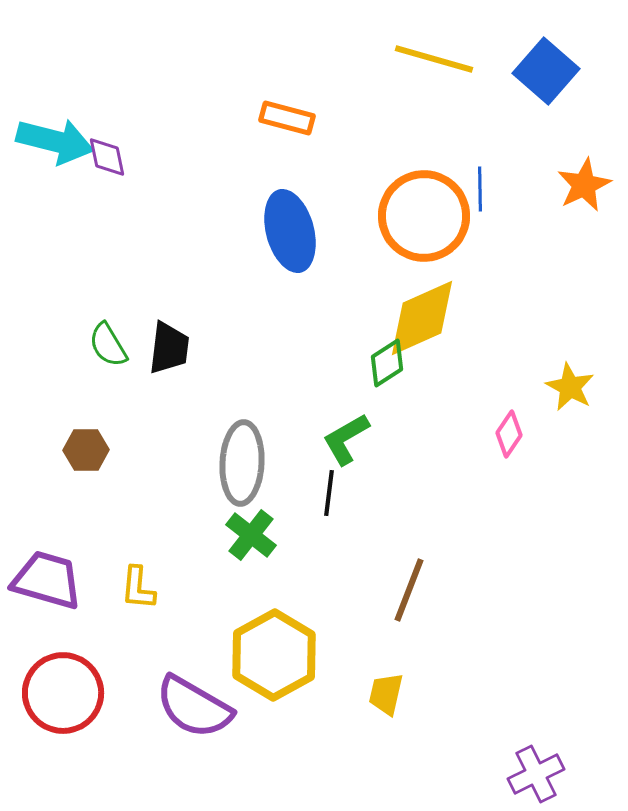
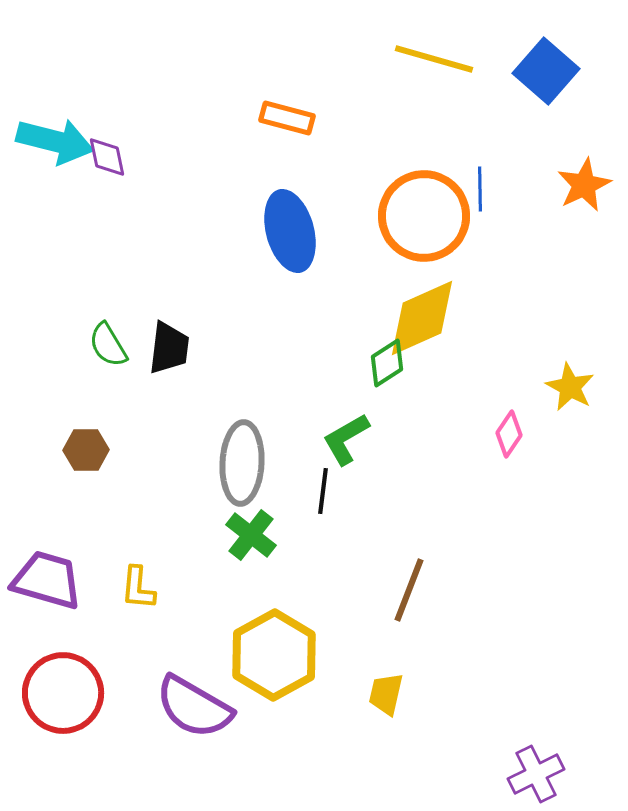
black line: moved 6 px left, 2 px up
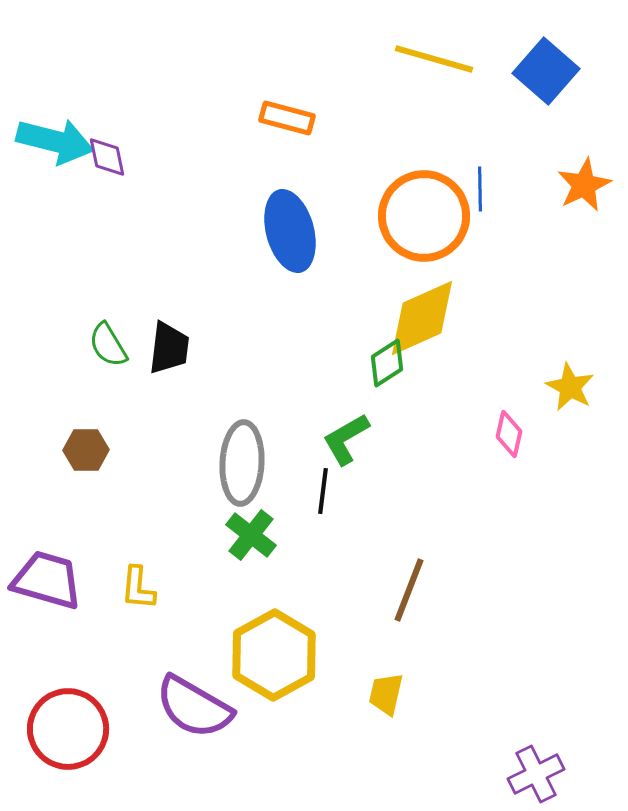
pink diamond: rotated 21 degrees counterclockwise
red circle: moved 5 px right, 36 px down
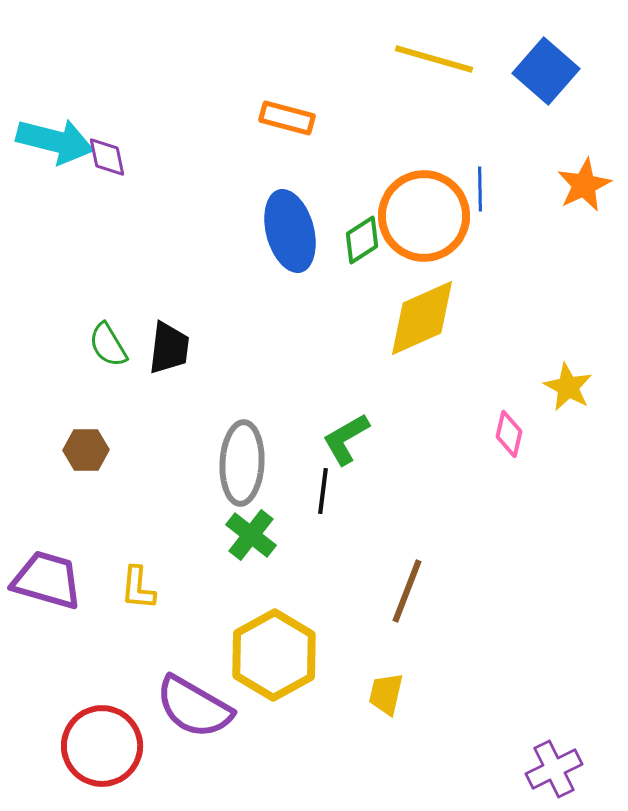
green diamond: moved 25 px left, 123 px up
yellow star: moved 2 px left
brown line: moved 2 px left, 1 px down
red circle: moved 34 px right, 17 px down
purple cross: moved 18 px right, 5 px up
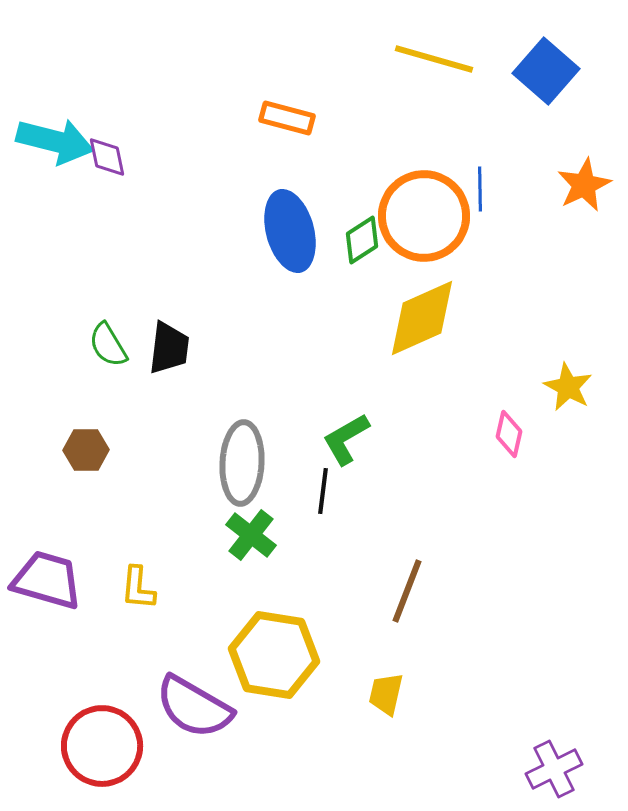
yellow hexagon: rotated 22 degrees counterclockwise
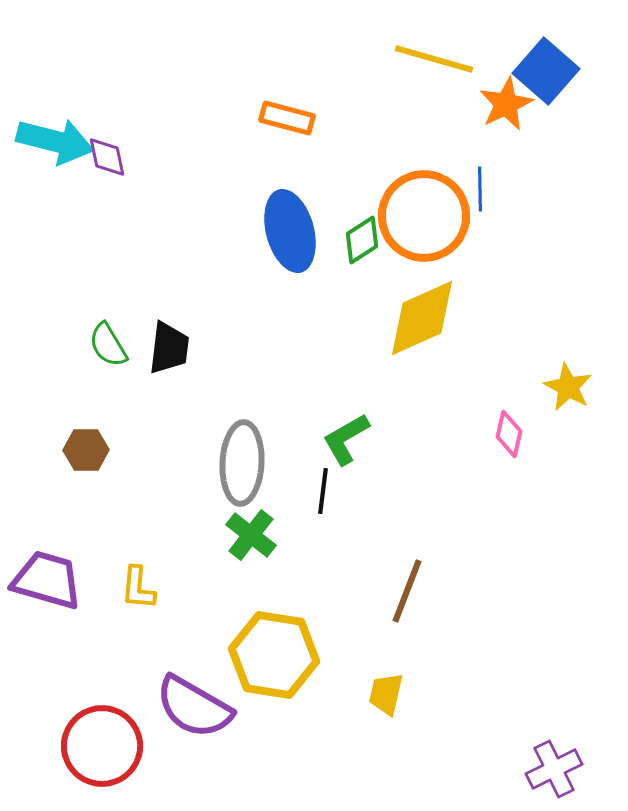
orange star: moved 78 px left, 81 px up
